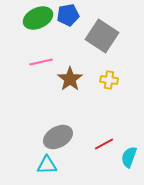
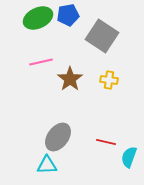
gray ellipse: rotated 24 degrees counterclockwise
red line: moved 2 px right, 2 px up; rotated 42 degrees clockwise
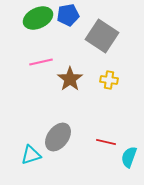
cyan triangle: moved 16 px left, 10 px up; rotated 15 degrees counterclockwise
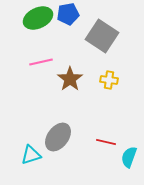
blue pentagon: moved 1 px up
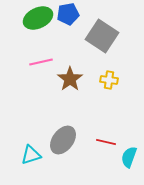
gray ellipse: moved 5 px right, 3 px down
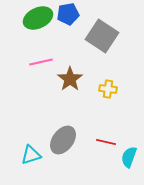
yellow cross: moved 1 px left, 9 px down
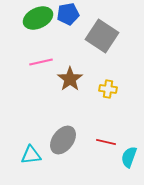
cyan triangle: rotated 10 degrees clockwise
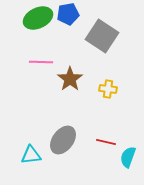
pink line: rotated 15 degrees clockwise
cyan semicircle: moved 1 px left
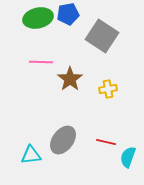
green ellipse: rotated 12 degrees clockwise
yellow cross: rotated 18 degrees counterclockwise
